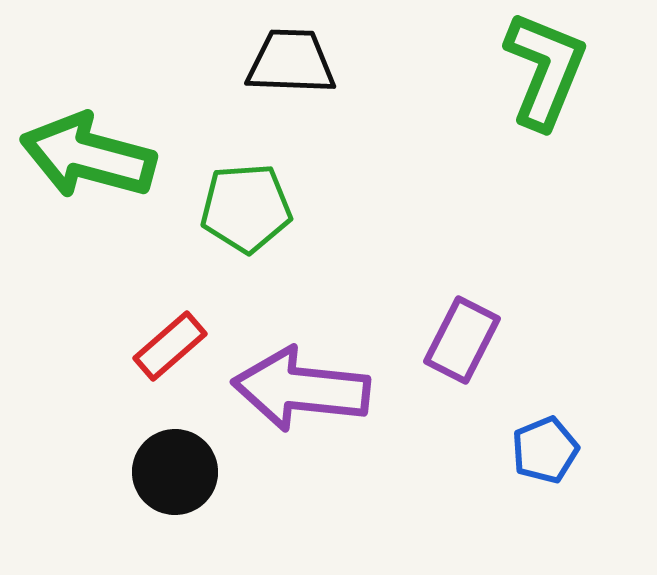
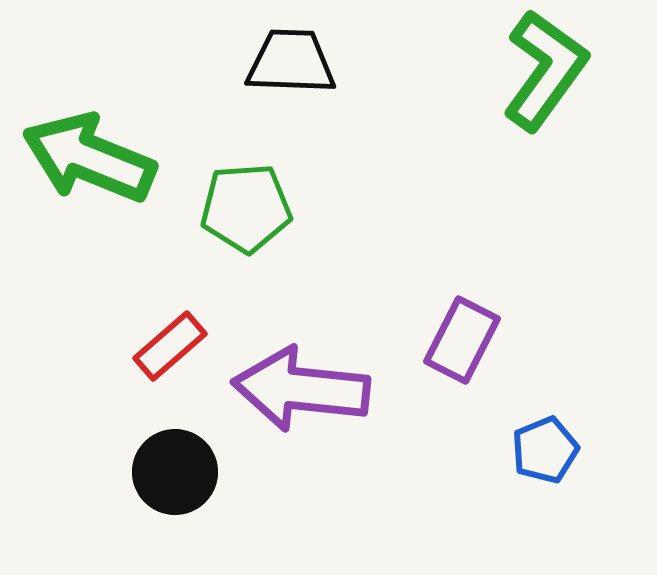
green L-shape: rotated 14 degrees clockwise
green arrow: moved 1 px right, 2 px down; rotated 7 degrees clockwise
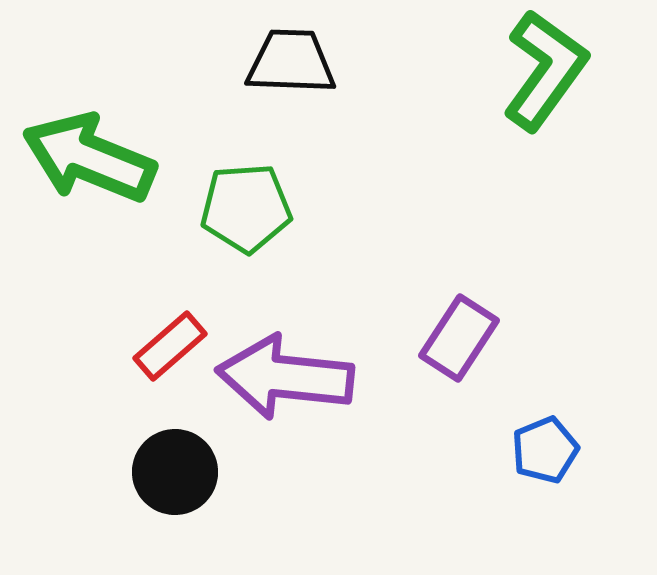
purple rectangle: moved 3 px left, 2 px up; rotated 6 degrees clockwise
purple arrow: moved 16 px left, 12 px up
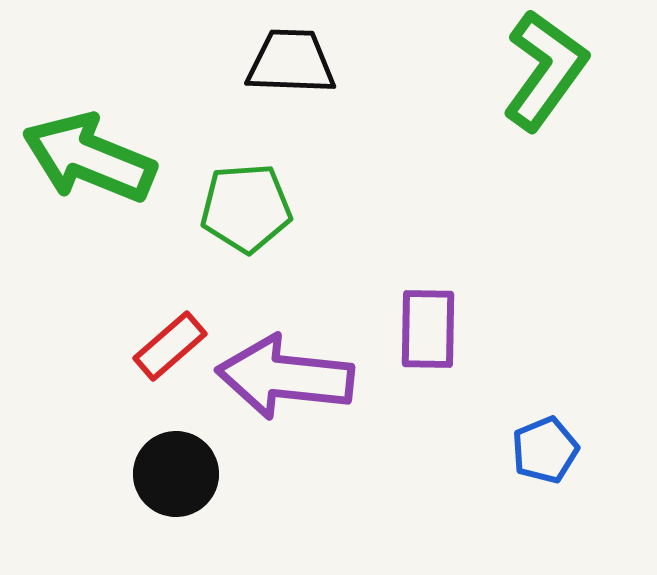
purple rectangle: moved 31 px left, 9 px up; rotated 32 degrees counterclockwise
black circle: moved 1 px right, 2 px down
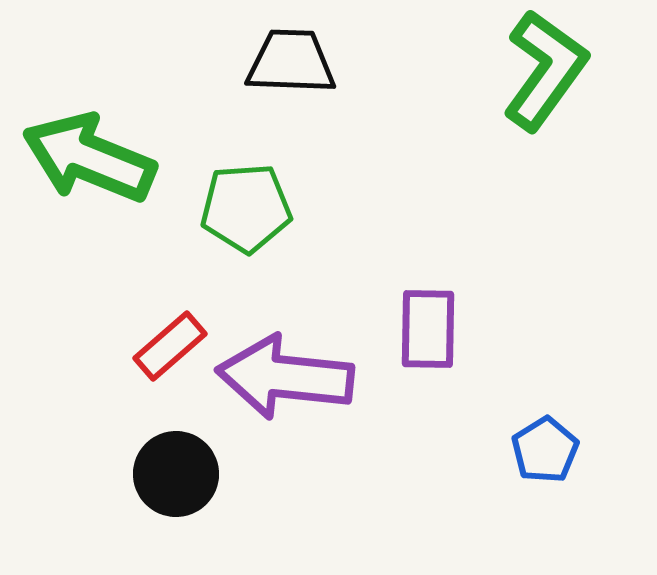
blue pentagon: rotated 10 degrees counterclockwise
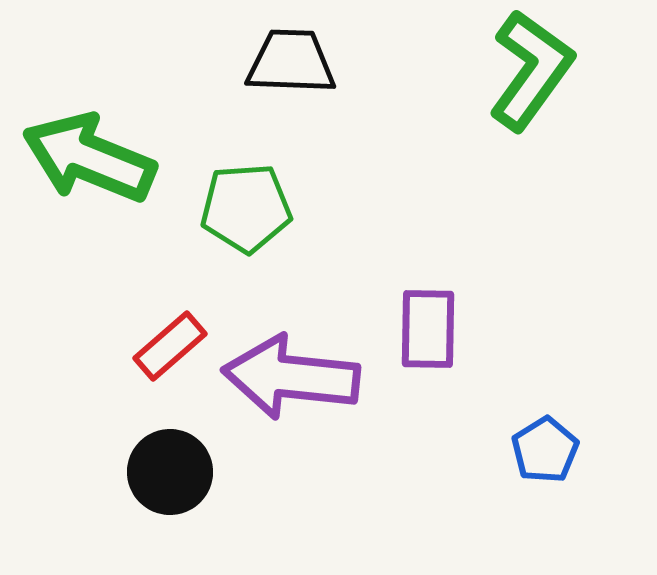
green L-shape: moved 14 px left
purple arrow: moved 6 px right
black circle: moved 6 px left, 2 px up
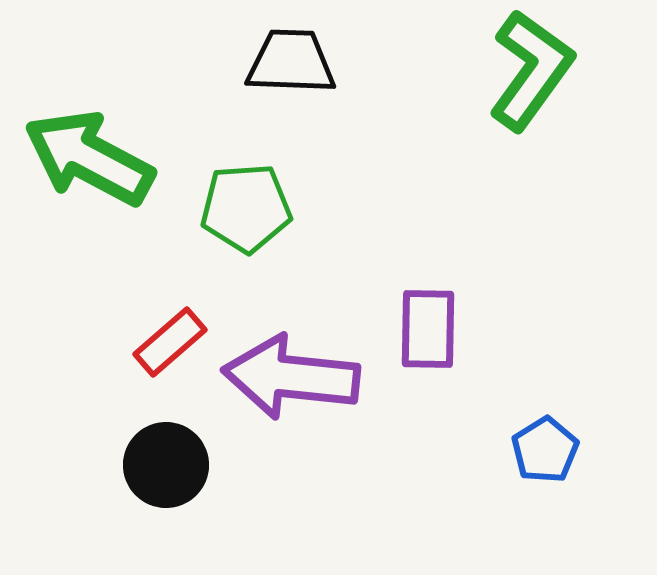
green arrow: rotated 6 degrees clockwise
red rectangle: moved 4 px up
black circle: moved 4 px left, 7 px up
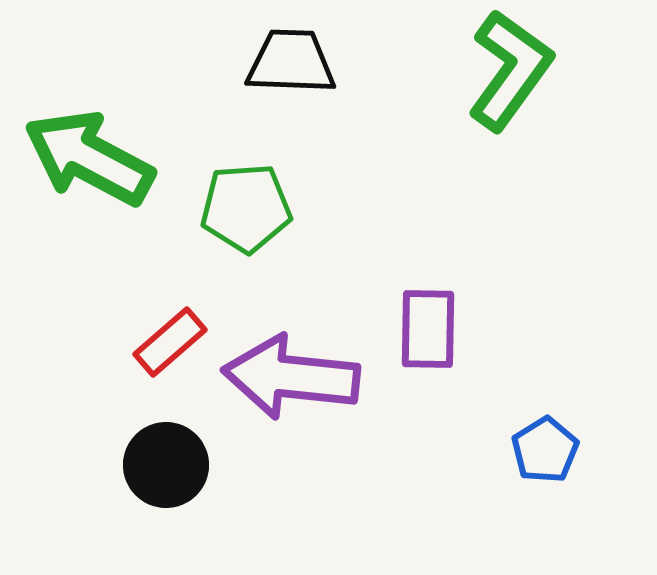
green L-shape: moved 21 px left
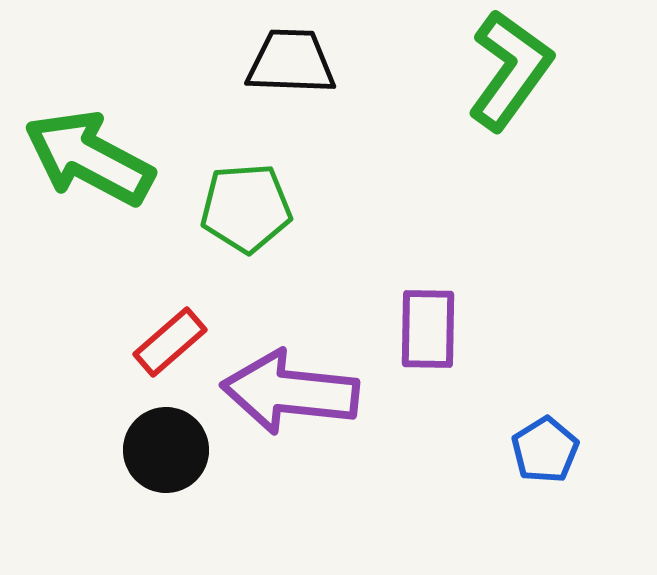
purple arrow: moved 1 px left, 15 px down
black circle: moved 15 px up
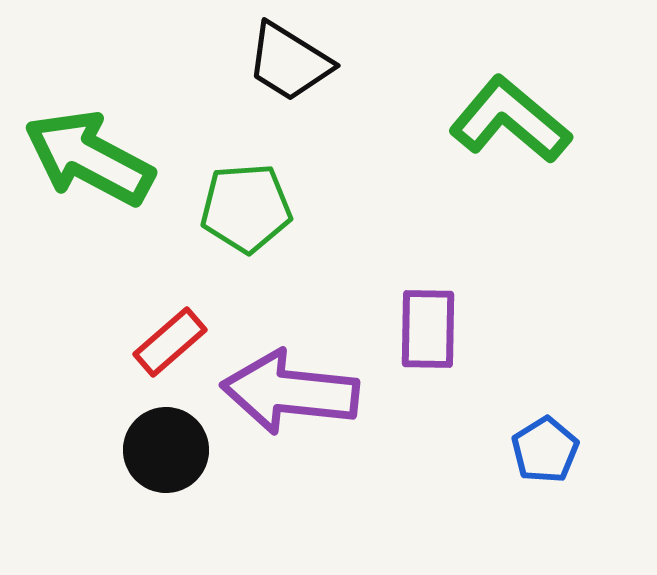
black trapezoid: moved 2 px left; rotated 150 degrees counterclockwise
green L-shape: moved 50 px down; rotated 86 degrees counterclockwise
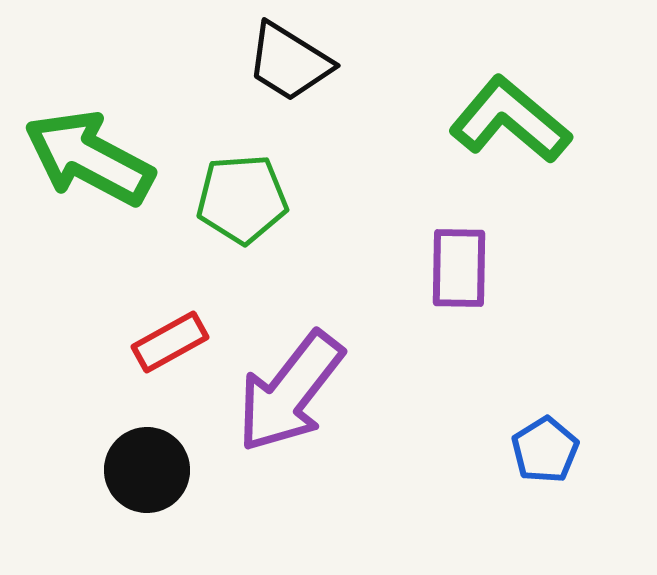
green pentagon: moved 4 px left, 9 px up
purple rectangle: moved 31 px right, 61 px up
red rectangle: rotated 12 degrees clockwise
purple arrow: rotated 58 degrees counterclockwise
black circle: moved 19 px left, 20 px down
